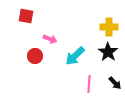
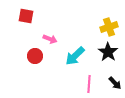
yellow cross: rotated 18 degrees counterclockwise
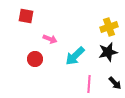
black star: rotated 24 degrees clockwise
red circle: moved 3 px down
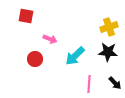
black star: rotated 18 degrees clockwise
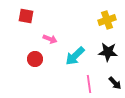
yellow cross: moved 2 px left, 7 px up
pink line: rotated 12 degrees counterclockwise
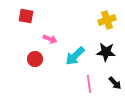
black star: moved 2 px left
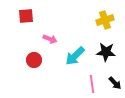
red square: rotated 14 degrees counterclockwise
yellow cross: moved 2 px left
red circle: moved 1 px left, 1 px down
pink line: moved 3 px right
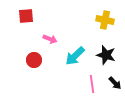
yellow cross: rotated 30 degrees clockwise
black star: moved 3 px down; rotated 12 degrees clockwise
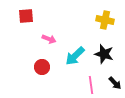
pink arrow: moved 1 px left
black star: moved 2 px left, 1 px up
red circle: moved 8 px right, 7 px down
pink line: moved 1 px left, 1 px down
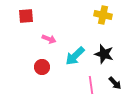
yellow cross: moved 2 px left, 5 px up
